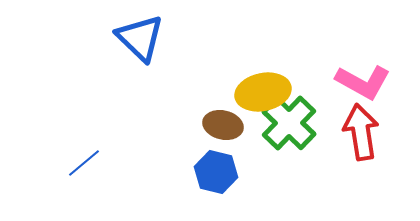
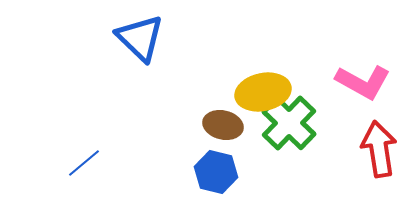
red arrow: moved 18 px right, 17 px down
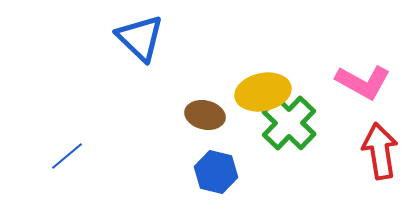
brown ellipse: moved 18 px left, 10 px up
red arrow: moved 1 px right, 2 px down
blue line: moved 17 px left, 7 px up
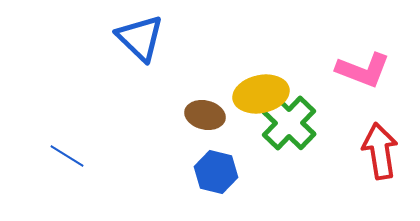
pink L-shape: moved 12 px up; rotated 8 degrees counterclockwise
yellow ellipse: moved 2 px left, 2 px down
blue line: rotated 72 degrees clockwise
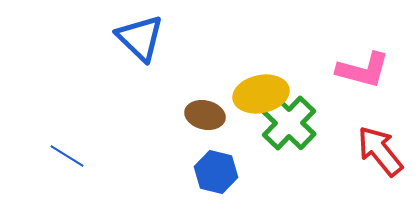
pink L-shape: rotated 6 degrees counterclockwise
red arrow: rotated 30 degrees counterclockwise
